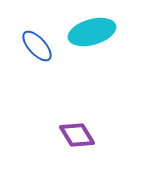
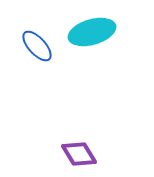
purple diamond: moved 2 px right, 19 px down
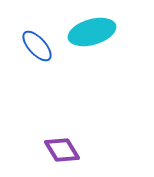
purple diamond: moved 17 px left, 4 px up
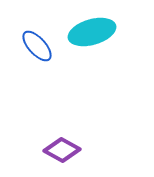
purple diamond: rotated 30 degrees counterclockwise
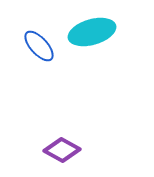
blue ellipse: moved 2 px right
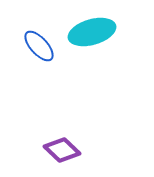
purple diamond: rotated 15 degrees clockwise
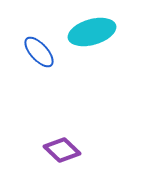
blue ellipse: moved 6 px down
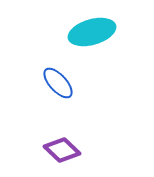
blue ellipse: moved 19 px right, 31 px down
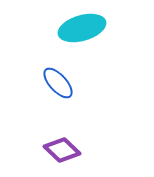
cyan ellipse: moved 10 px left, 4 px up
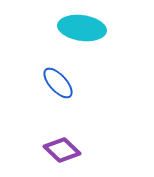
cyan ellipse: rotated 24 degrees clockwise
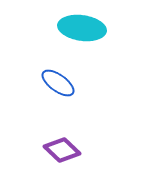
blue ellipse: rotated 12 degrees counterclockwise
